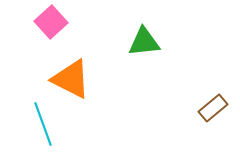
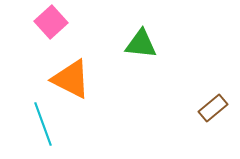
green triangle: moved 3 px left, 2 px down; rotated 12 degrees clockwise
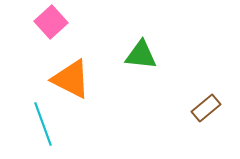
green triangle: moved 11 px down
brown rectangle: moved 7 px left
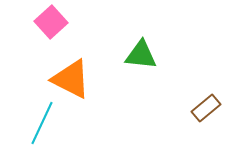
cyan line: moved 1 px left, 1 px up; rotated 45 degrees clockwise
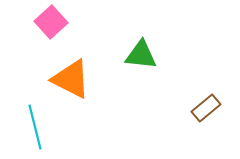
cyan line: moved 7 px left, 4 px down; rotated 39 degrees counterclockwise
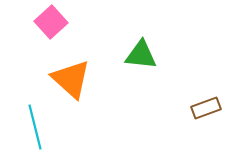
orange triangle: rotated 15 degrees clockwise
brown rectangle: rotated 20 degrees clockwise
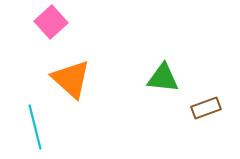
green triangle: moved 22 px right, 23 px down
